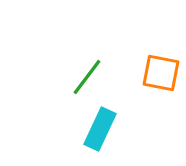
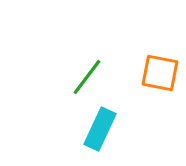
orange square: moved 1 px left
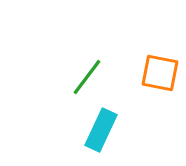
cyan rectangle: moved 1 px right, 1 px down
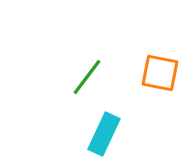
cyan rectangle: moved 3 px right, 4 px down
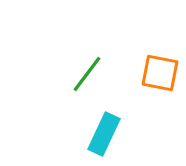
green line: moved 3 px up
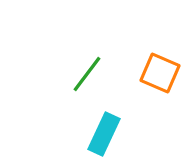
orange square: rotated 12 degrees clockwise
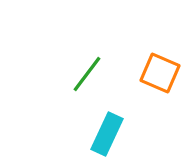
cyan rectangle: moved 3 px right
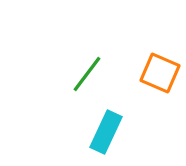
cyan rectangle: moved 1 px left, 2 px up
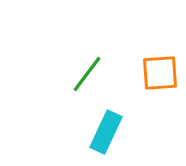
orange square: rotated 27 degrees counterclockwise
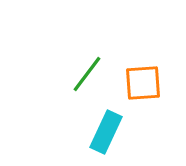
orange square: moved 17 px left, 10 px down
